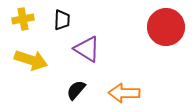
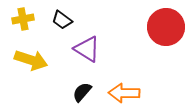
black trapezoid: rotated 125 degrees clockwise
black semicircle: moved 6 px right, 2 px down
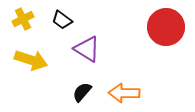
yellow cross: rotated 15 degrees counterclockwise
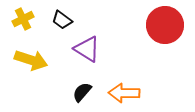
red circle: moved 1 px left, 2 px up
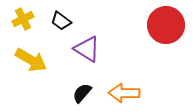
black trapezoid: moved 1 px left, 1 px down
red circle: moved 1 px right
yellow arrow: rotated 12 degrees clockwise
black semicircle: moved 1 px down
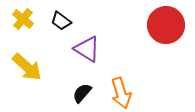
yellow cross: rotated 25 degrees counterclockwise
yellow arrow: moved 4 px left, 7 px down; rotated 12 degrees clockwise
orange arrow: moved 3 px left; rotated 108 degrees counterclockwise
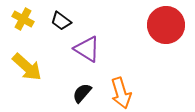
yellow cross: rotated 10 degrees counterclockwise
